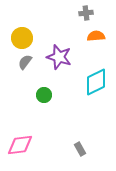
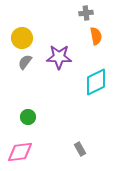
orange semicircle: rotated 84 degrees clockwise
purple star: rotated 15 degrees counterclockwise
green circle: moved 16 px left, 22 px down
pink diamond: moved 7 px down
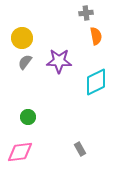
purple star: moved 4 px down
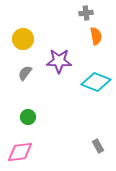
yellow circle: moved 1 px right, 1 px down
gray semicircle: moved 11 px down
cyan diamond: rotated 48 degrees clockwise
gray rectangle: moved 18 px right, 3 px up
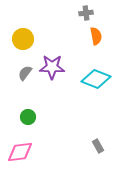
purple star: moved 7 px left, 6 px down
cyan diamond: moved 3 px up
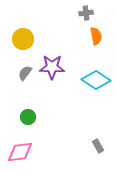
cyan diamond: moved 1 px down; rotated 12 degrees clockwise
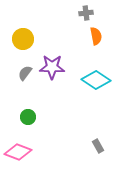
pink diamond: moved 2 px left; rotated 28 degrees clockwise
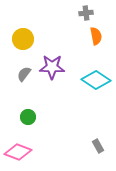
gray semicircle: moved 1 px left, 1 px down
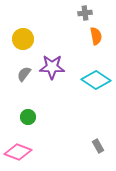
gray cross: moved 1 px left
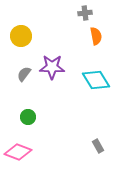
yellow circle: moved 2 px left, 3 px up
cyan diamond: rotated 24 degrees clockwise
